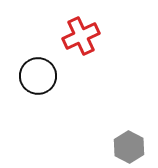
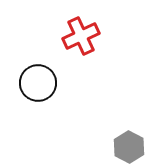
black circle: moved 7 px down
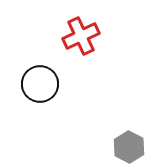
black circle: moved 2 px right, 1 px down
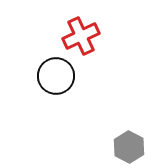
black circle: moved 16 px right, 8 px up
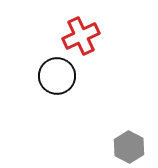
black circle: moved 1 px right
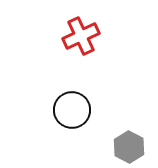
black circle: moved 15 px right, 34 px down
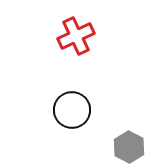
red cross: moved 5 px left
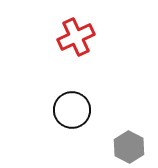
red cross: moved 1 px down
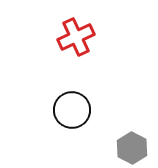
gray hexagon: moved 3 px right, 1 px down
